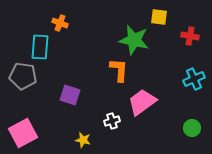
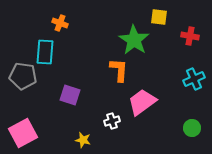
green star: rotated 20 degrees clockwise
cyan rectangle: moved 5 px right, 5 px down
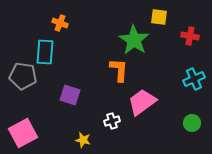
green circle: moved 5 px up
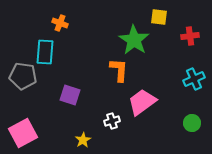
red cross: rotated 18 degrees counterclockwise
yellow star: rotated 28 degrees clockwise
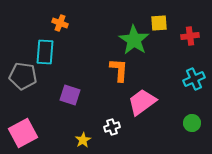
yellow square: moved 6 px down; rotated 12 degrees counterclockwise
white cross: moved 6 px down
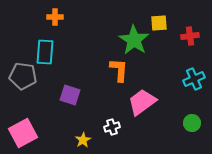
orange cross: moved 5 px left, 6 px up; rotated 21 degrees counterclockwise
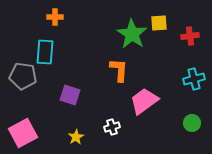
green star: moved 2 px left, 6 px up
cyan cross: rotated 10 degrees clockwise
pink trapezoid: moved 2 px right, 1 px up
yellow star: moved 7 px left, 3 px up
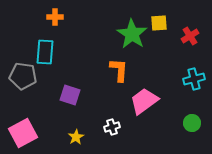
red cross: rotated 24 degrees counterclockwise
